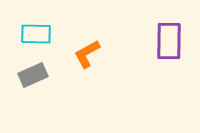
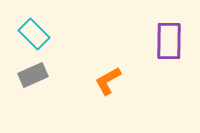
cyan rectangle: moved 2 px left; rotated 44 degrees clockwise
orange L-shape: moved 21 px right, 27 px down
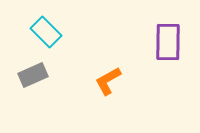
cyan rectangle: moved 12 px right, 2 px up
purple rectangle: moved 1 px left, 1 px down
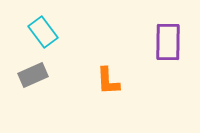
cyan rectangle: moved 3 px left; rotated 8 degrees clockwise
orange L-shape: rotated 64 degrees counterclockwise
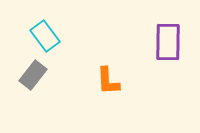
cyan rectangle: moved 2 px right, 4 px down
gray rectangle: rotated 28 degrees counterclockwise
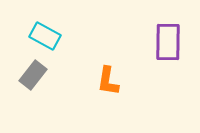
cyan rectangle: rotated 24 degrees counterclockwise
orange L-shape: rotated 12 degrees clockwise
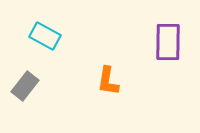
gray rectangle: moved 8 px left, 11 px down
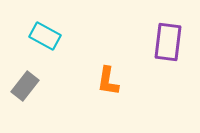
purple rectangle: rotated 6 degrees clockwise
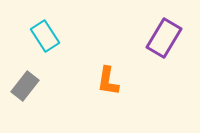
cyan rectangle: rotated 28 degrees clockwise
purple rectangle: moved 4 px left, 4 px up; rotated 24 degrees clockwise
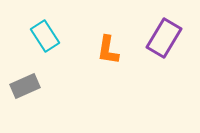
orange L-shape: moved 31 px up
gray rectangle: rotated 28 degrees clockwise
